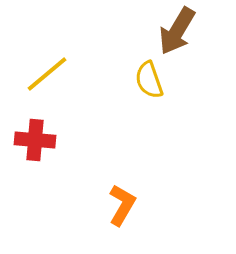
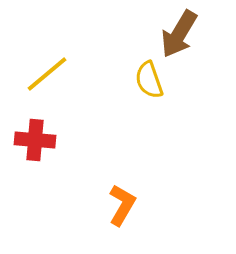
brown arrow: moved 2 px right, 3 px down
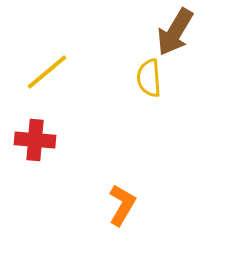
brown arrow: moved 4 px left, 2 px up
yellow line: moved 2 px up
yellow semicircle: moved 2 px up; rotated 15 degrees clockwise
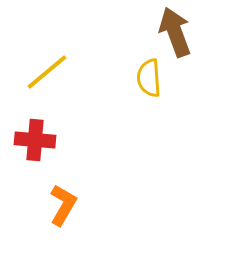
brown arrow: rotated 129 degrees clockwise
orange L-shape: moved 59 px left
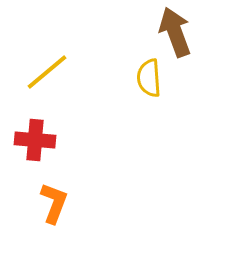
orange L-shape: moved 9 px left, 2 px up; rotated 9 degrees counterclockwise
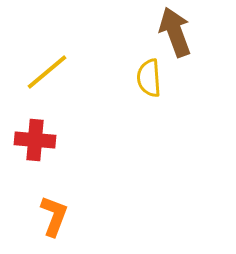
orange L-shape: moved 13 px down
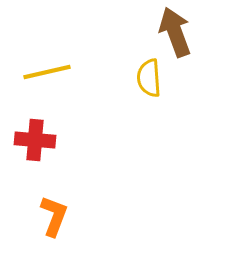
yellow line: rotated 27 degrees clockwise
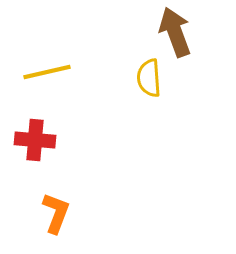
orange L-shape: moved 2 px right, 3 px up
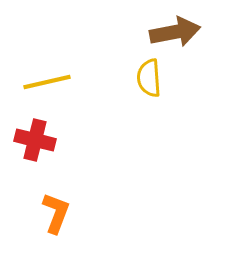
brown arrow: rotated 99 degrees clockwise
yellow line: moved 10 px down
red cross: rotated 9 degrees clockwise
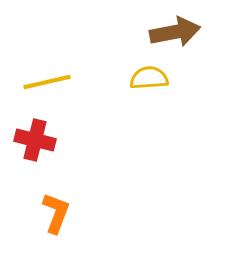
yellow semicircle: rotated 90 degrees clockwise
